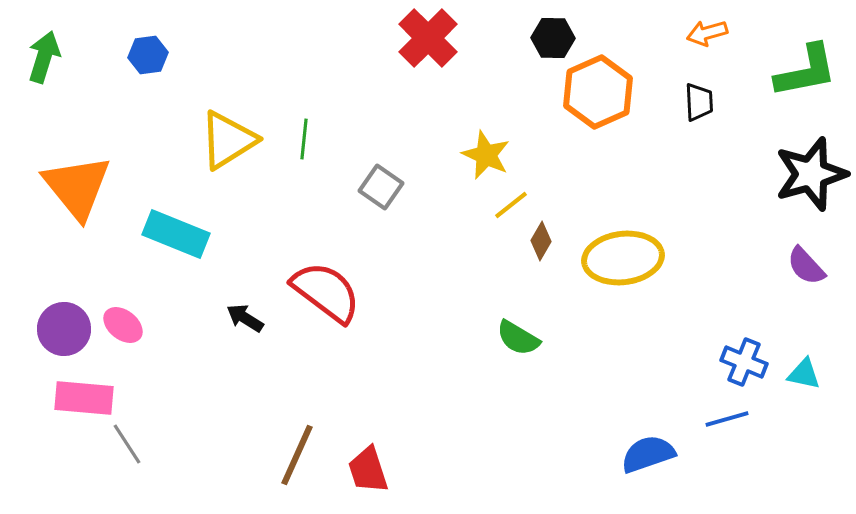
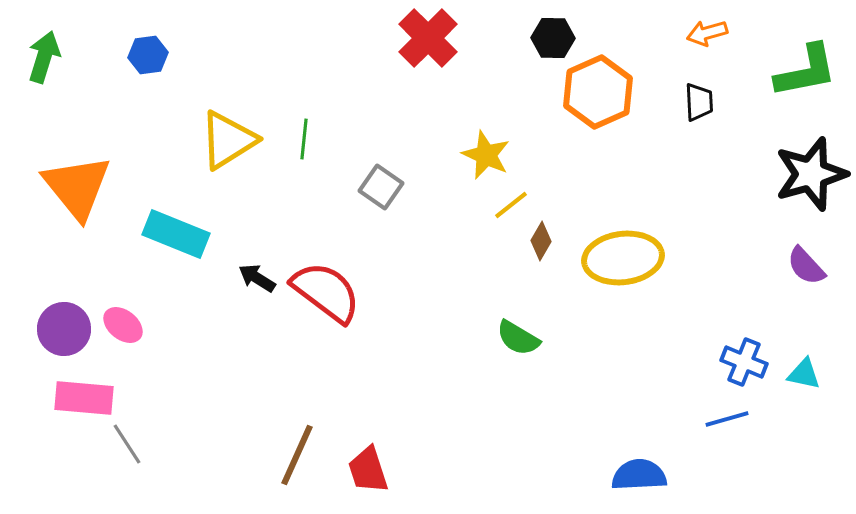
black arrow: moved 12 px right, 40 px up
blue semicircle: moved 9 px left, 21 px down; rotated 16 degrees clockwise
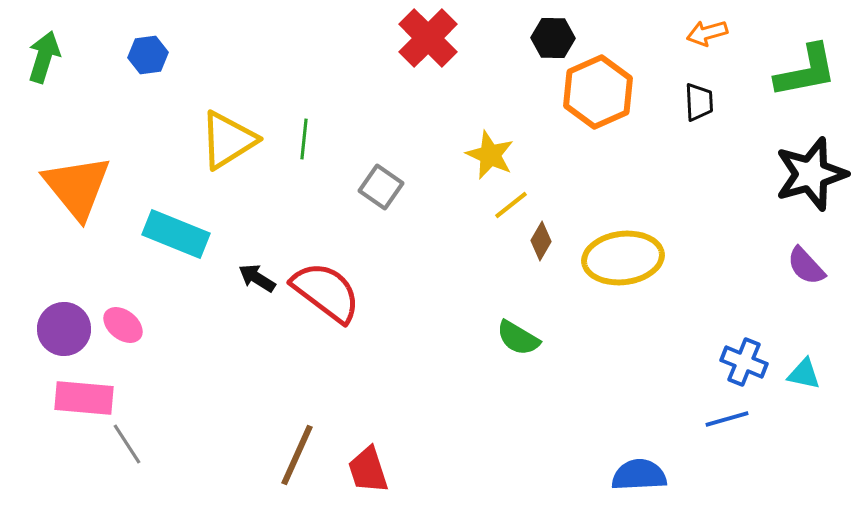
yellow star: moved 4 px right
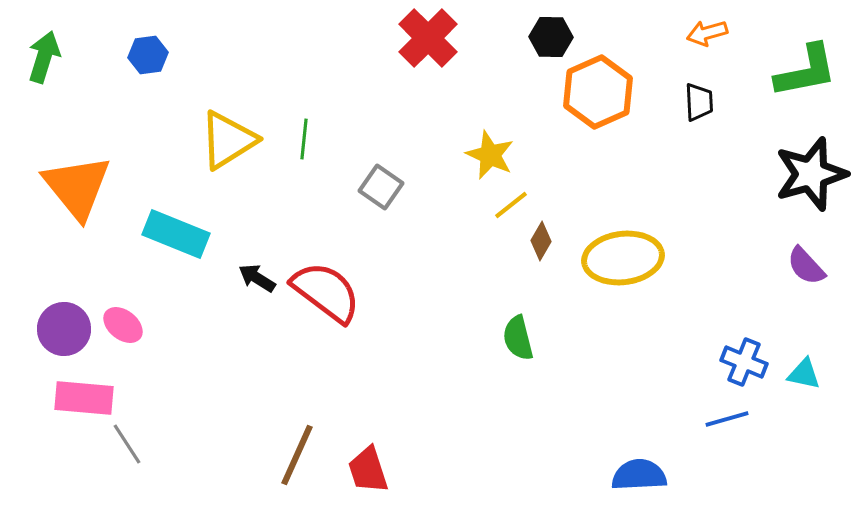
black hexagon: moved 2 px left, 1 px up
green semicircle: rotated 45 degrees clockwise
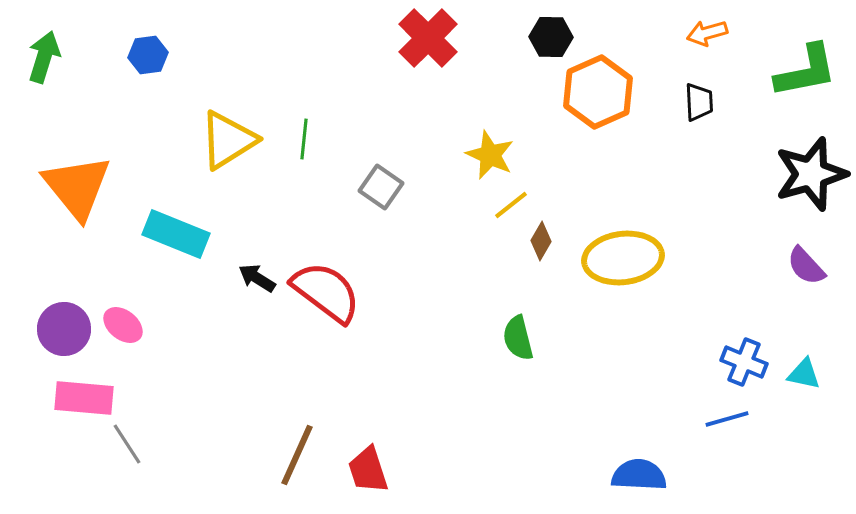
blue semicircle: rotated 6 degrees clockwise
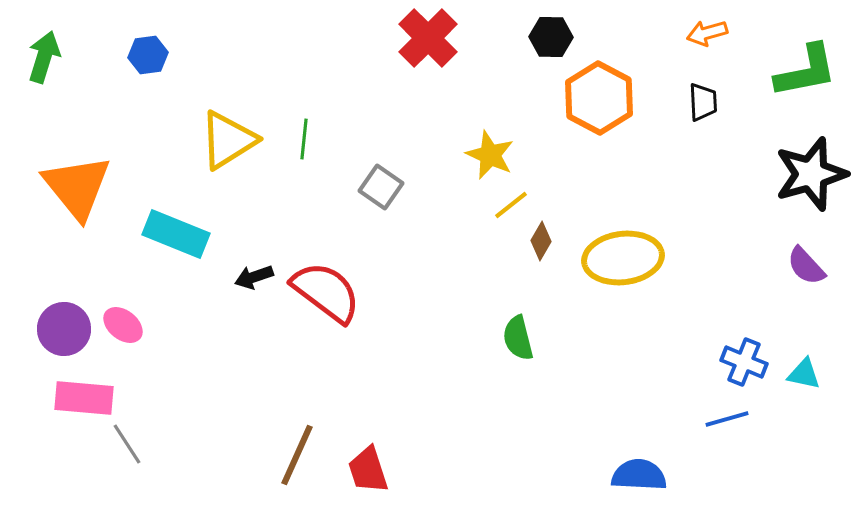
orange hexagon: moved 1 px right, 6 px down; rotated 8 degrees counterclockwise
black trapezoid: moved 4 px right
black arrow: moved 3 px left, 1 px up; rotated 51 degrees counterclockwise
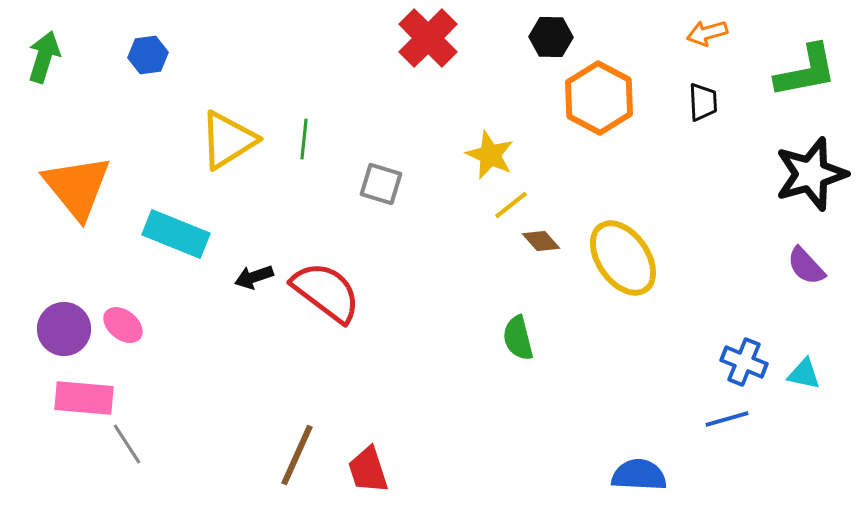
gray square: moved 3 px up; rotated 18 degrees counterclockwise
brown diamond: rotated 72 degrees counterclockwise
yellow ellipse: rotated 62 degrees clockwise
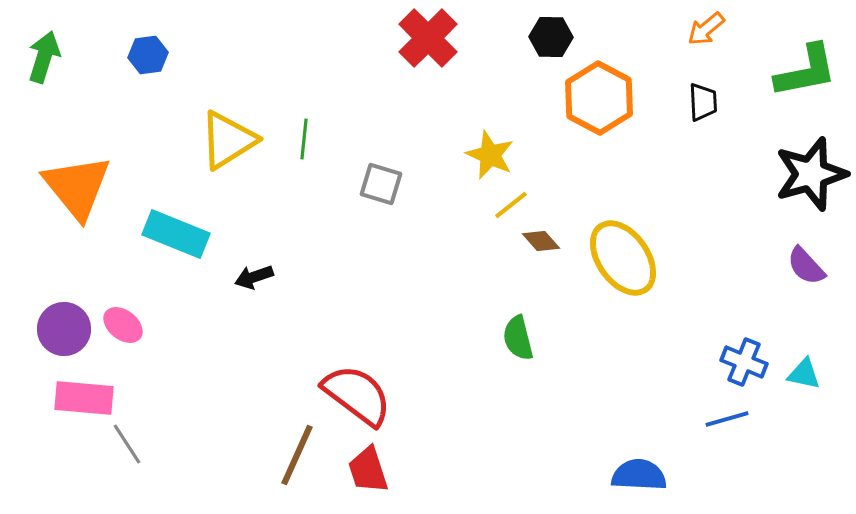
orange arrow: moved 1 px left, 4 px up; rotated 24 degrees counterclockwise
red semicircle: moved 31 px right, 103 px down
